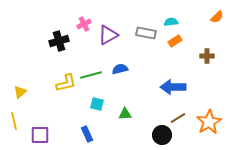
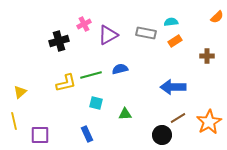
cyan square: moved 1 px left, 1 px up
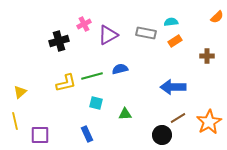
green line: moved 1 px right, 1 px down
yellow line: moved 1 px right
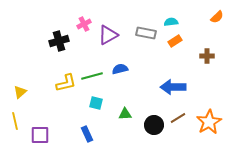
black circle: moved 8 px left, 10 px up
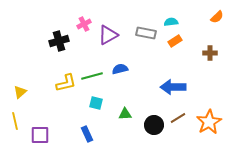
brown cross: moved 3 px right, 3 px up
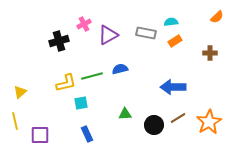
cyan square: moved 15 px left; rotated 24 degrees counterclockwise
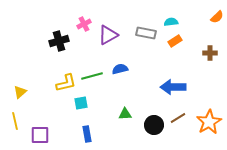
blue rectangle: rotated 14 degrees clockwise
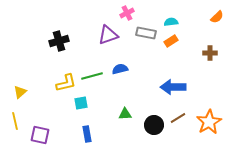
pink cross: moved 43 px right, 11 px up
purple triangle: rotated 10 degrees clockwise
orange rectangle: moved 4 px left
purple square: rotated 12 degrees clockwise
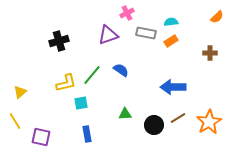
blue semicircle: moved 1 px right, 1 px down; rotated 49 degrees clockwise
green line: moved 1 px up; rotated 35 degrees counterclockwise
yellow line: rotated 18 degrees counterclockwise
purple square: moved 1 px right, 2 px down
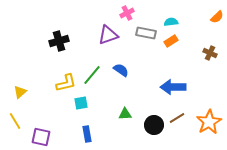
brown cross: rotated 24 degrees clockwise
brown line: moved 1 px left
